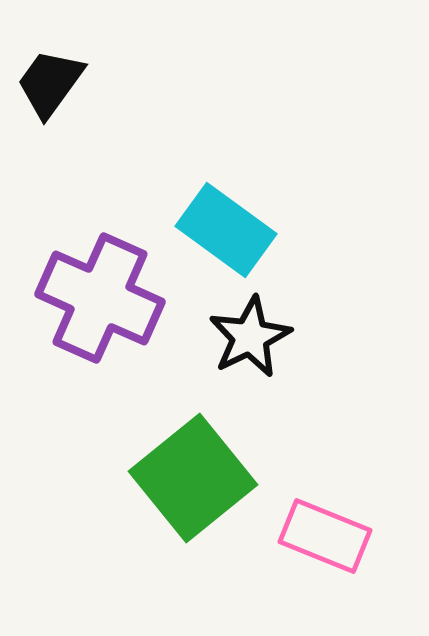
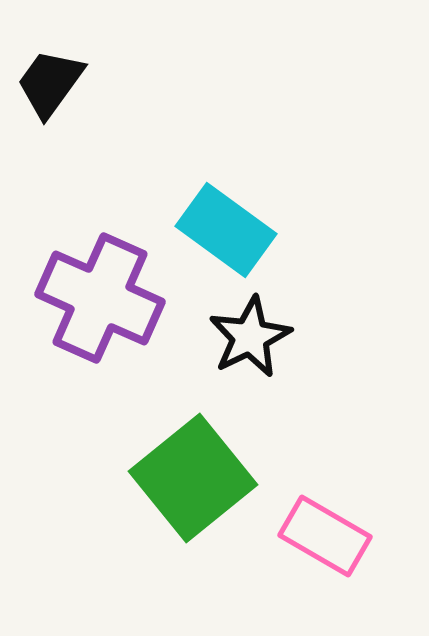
pink rectangle: rotated 8 degrees clockwise
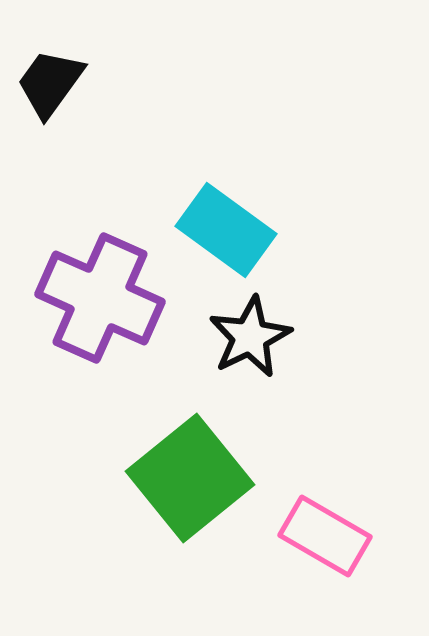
green square: moved 3 px left
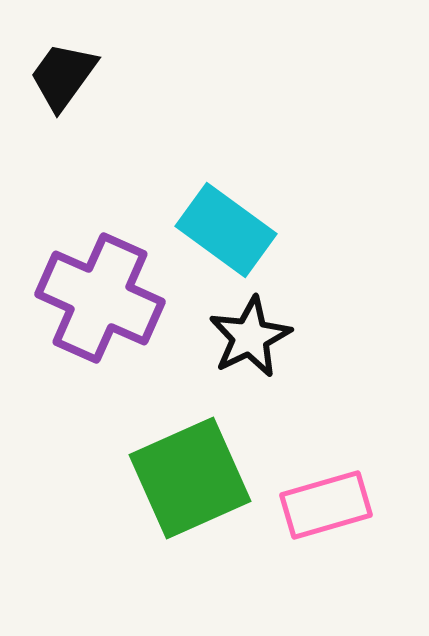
black trapezoid: moved 13 px right, 7 px up
green square: rotated 15 degrees clockwise
pink rectangle: moved 1 px right, 31 px up; rotated 46 degrees counterclockwise
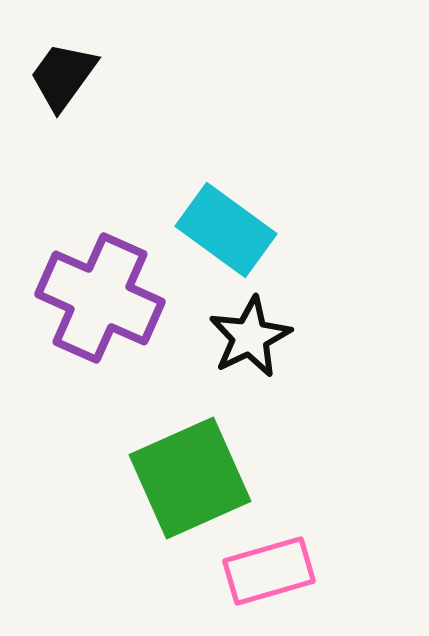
pink rectangle: moved 57 px left, 66 px down
